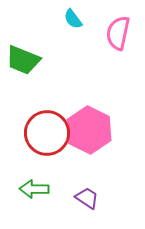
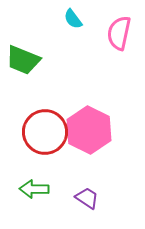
pink semicircle: moved 1 px right
red circle: moved 2 px left, 1 px up
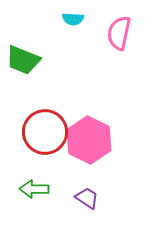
cyan semicircle: rotated 50 degrees counterclockwise
pink hexagon: moved 10 px down
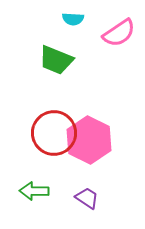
pink semicircle: rotated 136 degrees counterclockwise
green trapezoid: moved 33 px right
red circle: moved 9 px right, 1 px down
green arrow: moved 2 px down
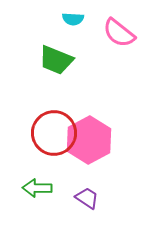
pink semicircle: rotated 72 degrees clockwise
pink hexagon: rotated 6 degrees clockwise
green arrow: moved 3 px right, 3 px up
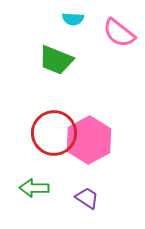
green arrow: moved 3 px left
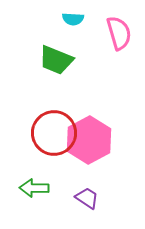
pink semicircle: rotated 144 degrees counterclockwise
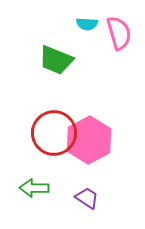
cyan semicircle: moved 14 px right, 5 px down
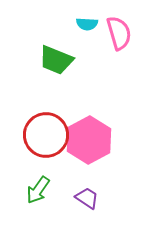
red circle: moved 8 px left, 2 px down
green arrow: moved 4 px right, 2 px down; rotated 56 degrees counterclockwise
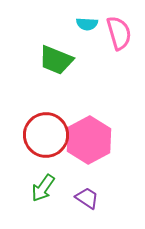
green arrow: moved 5 px right, 2 px up
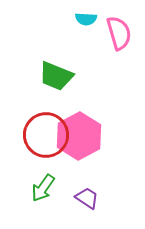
cyan semicircle: moved 1 px left, 5 px up
green trapezoid: moved 16 px down
pink hexagon: moved 10 px left, 4 px up
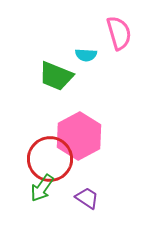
cyan semicircle: moved 36 px down
red circle: moved 4 px right, 24 px down
green arrow: moved 1 px left
